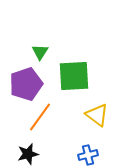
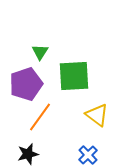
blue cross: rotated 30 degrees counterclockwise
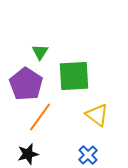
purple pentagon: rotated 20 degrees counterclockwise
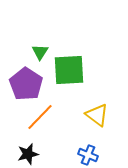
green square: moved 5 px left, 6 px up
orange line: rotated 8 degrees clockwise
blue cross: rotated 24 degrees counterclockwise
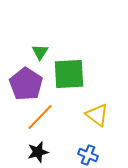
green square: moved 4 px down
black star: moved 10 px right, 2 px up
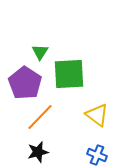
purple pentagon: moved 1 px left, 1 px up
blue cross: moved 9 px right
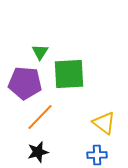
purple pentagon: rotated 28 degrees counterclockwise
yellow triangle: moved 7 px right, 8 px down
blue cross: rotated 24 degrees counterclockwise
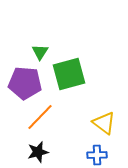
green square: rotated 12 degrees counterclockwise
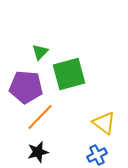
green triangle: rotated 12 degrees clockwise
purple pentagon: moved 1 px right, 4 px down
blue cross: rotated 24 degrees counterclockwise
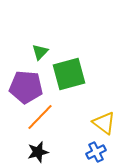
blue cross: moved 1 px left, 3 px up
